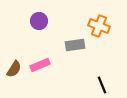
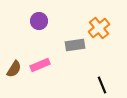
orange cross: moved 2 px down; rotated 30 degrees clockwise
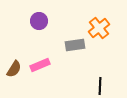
black line: moved 2 px left, 1 px down; rotated 24 degrees clockwise
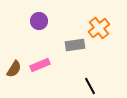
black line: moved 10 px left; rotated 30 degrees counterclockwise
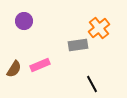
purple circle: moved 15 px left
gray rectangle: moved 3 px right
black line: moved 2 px right, 2 px up
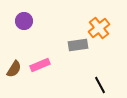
black line: moved 8 px right, 1 px down
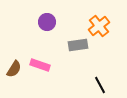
purple circle: moved 23 px right, 1 px down
orange cross: moved 2 px up
pink rectangle: rotated 42 degrees clockwise
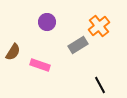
gray rectangle: rotated 24 degrees counterclockwise
brown semicircle: moved 1 px left, 17 px up
